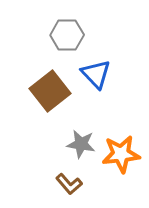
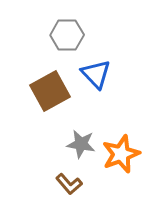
brown square: rotated 9 degrees clockwise
orange star: rotated 15 degrees counterclockwise
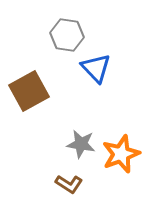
gray hexagon: rotated 8 degrees clockwise
blue triangle: moved 6 px up
brown square: moved 21 px left
brown L-shape: rotated 16 degrees counterclockwise
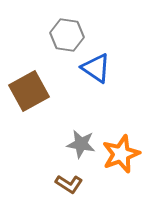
blue triangle: rotated 12 degrees counterclockwise
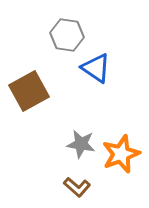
brown L-shape: moved 8 px right, 3 px down; rotated 8 degrees clockwise
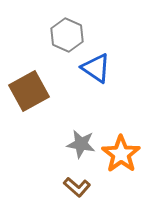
gray hexagon: rotated 16 degrees clockwise
orange star: rotated 15 degrees counterclockwise
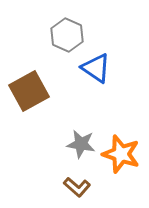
orange star: rotated 18 degrees counterclockwise
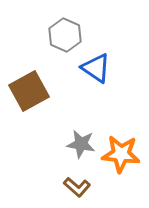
gray hexagon: moved 2 px left
orange star: rotated 12 degrees counterclockwise
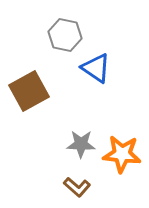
gray hexagon: rotated 12 degrees counterclockwise
gray star: rotated 8 degrees counterclockwise
orange star: moved 1 px right
